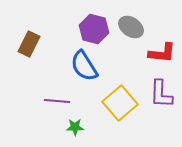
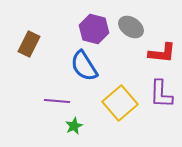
green star: moved 1 px left, 1 px up; rotated 24 degrees counterclockwise
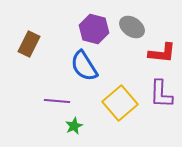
gray ellipse: moved 1 px right
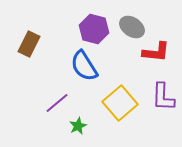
red L-shape: moved 6 px left, 1 px up
purple L-shape: moved 2 px right, 3 px down
purple line: moved 2 px down; rotated 45 degrees counterclockwise
green star: moved 4 px right
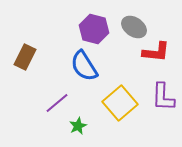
gray ellipse: moved 2 px right
brown rectangle: moved 4 px left, 13 px down
